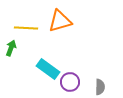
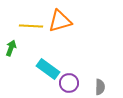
yellow line: moved 5 px right, 2 px up
purple circle: moved 1 px left, 1 px down
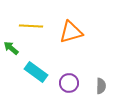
orange triangle: moved 11 px right, 11 px down
green arrow: rotated 70 degrees counterclockwise
cyan rectangle: moved 12 px left, 3 px down
gray semicircle: moved 1 px right, 1 px up
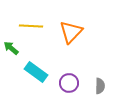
orange triangle: rotated 30 degrees counterclockwise
gray semicircle: moved 1 px left
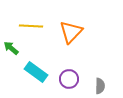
purple circle: moved 4 px up
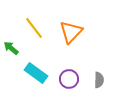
yellow line: moved 3 px right, 2 px down; rotated 50 degrees clockwise
cyan rectangle: moved 1 px down
gray semicircle: moved 1 px left, 6 px up
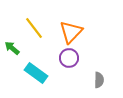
green arrow: moved 1 px right
purple circle: moved 21 px up
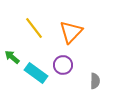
green arrow: moved 9 px down
purple circle: moved 6 px left, 7 px down
gray semicircle: moved 4 px left, 1 px down
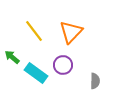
yellow line: moved 3 px down
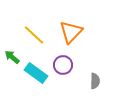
yellow line: moved 4 px down; rotated 10 degrees counterclockwise
